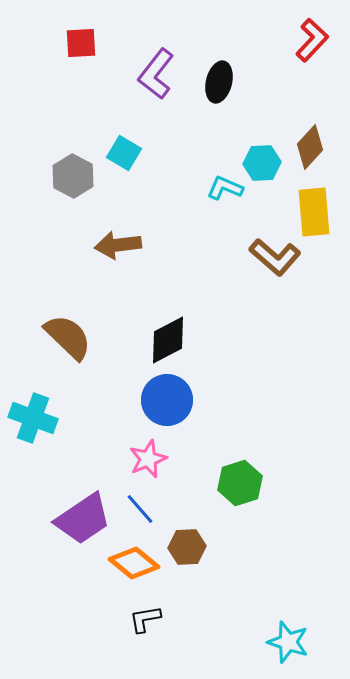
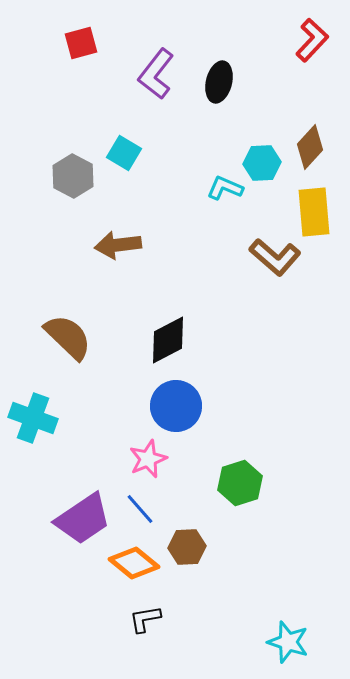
red square: rotated 12 degrees counterclockwise
blue circle: moved 9 px right, 6 px down
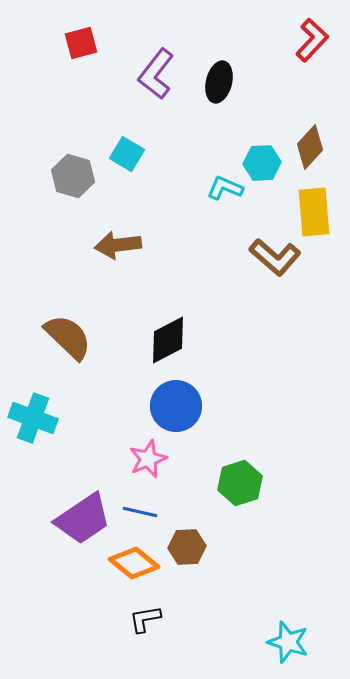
cyan square: moved 3 px right, 1 px down
gray hexagon: rotated 12 degrees counterclockwise
blue line: moved 3 px down; rotated 36 degrees counterclockwise
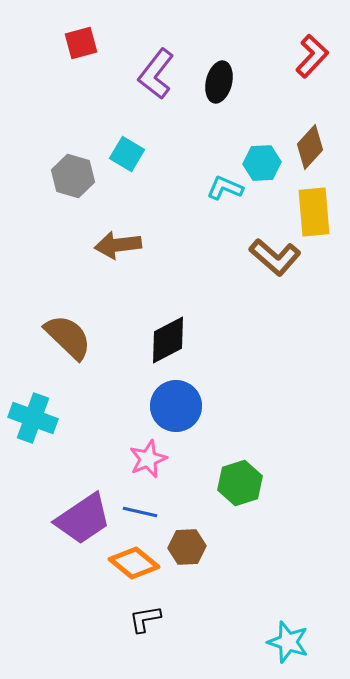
red L-shape: moved 16 px down
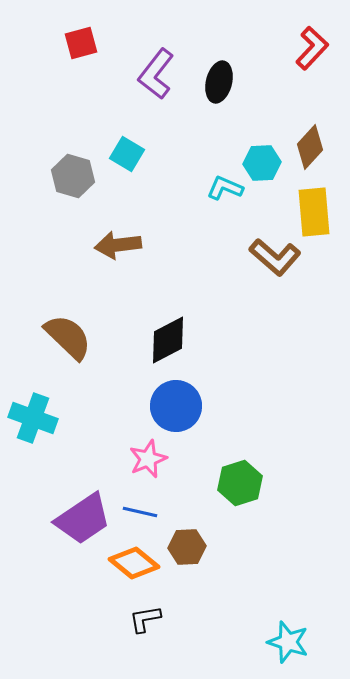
red L-shape: moved 8 px up
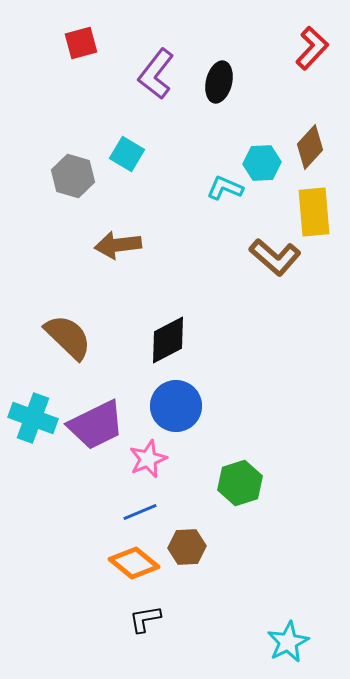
blue line: rotated 36 degrees counterclockwise
purple trapezoid: moved 13 px right, 94 px up; rotated 8 degrees clockwise
cyan star: rotated 27 degrees clockwise
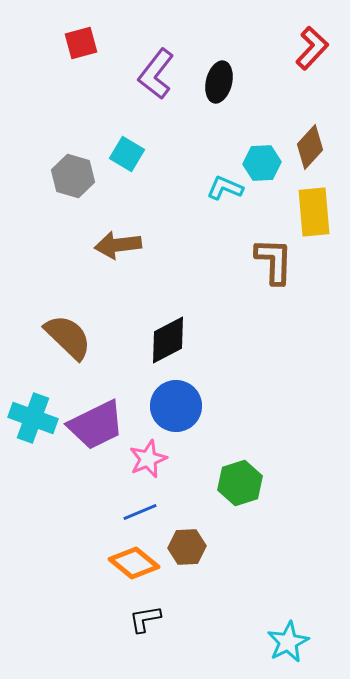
brown L-shape: moved 1 px left, 4 px down; rotated 129 degrees counterclockwise
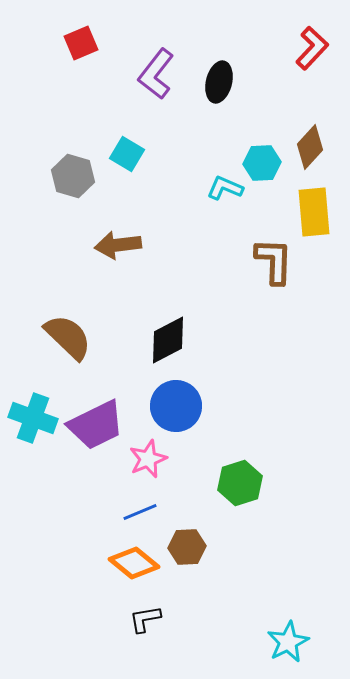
red square: rotated 8 degrees counterclockwise
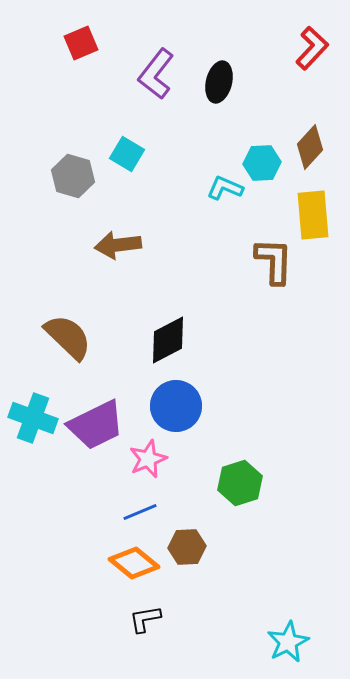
yellow rectangle: moved 1 px left, 3 px down
